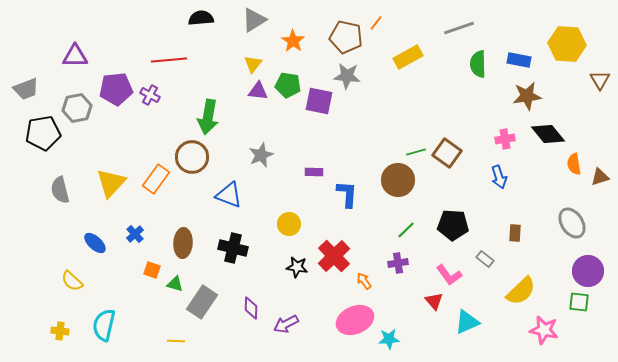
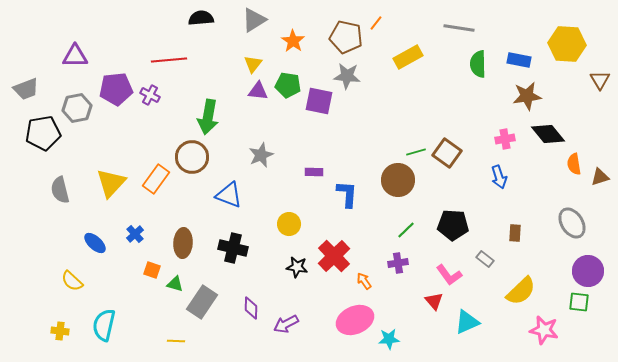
gray line at (459, 28): rotated 28 degrees clockwise
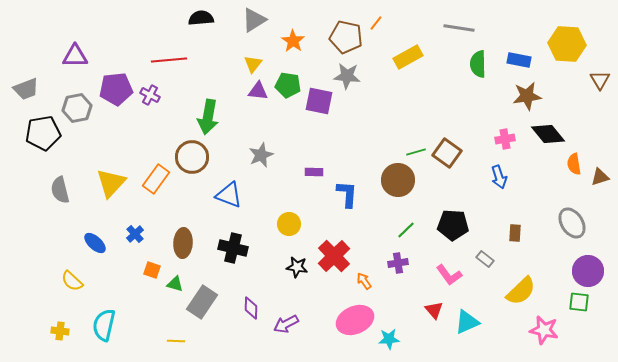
red triangle at (434, 301): moved 9 px down
